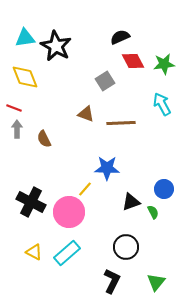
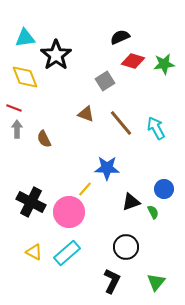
black star: moved 9 px down; rotated 8 degrees clockwise
red diamond: rotated 45 degrees counterclockwise
cyan arrow: moved 6 px left, 24 px down
brown line: rotated 52 degrees clockwise
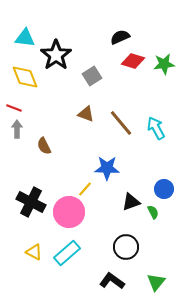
cyan triangle: rotated 15 degrees clockwise
gray square: moved 13 px left, 5 px up
brown semicircle: moved 7 px down
black L-shape: rotated 80 degrees counterclockwise
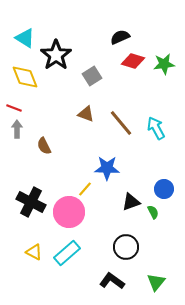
cyan triangle: rotated 25 degrees clockwise
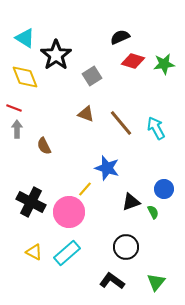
blue star: rotated 15 degrees clockwise
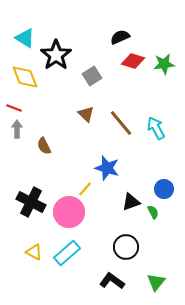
brown triangle: rotated 24 degrees clockwise
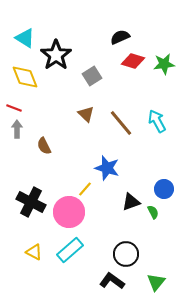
cyan arrow: moved 1 px right, 7 px up
black circle: moved 7 px down
cyan rectangle: moved 3 px right, 3 px up
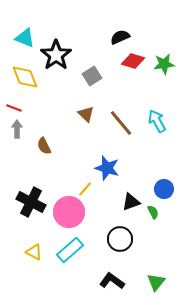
cyan triangle: rotated 10 degrees counterclockwise
black circle: moved 6 px left, 15 px up
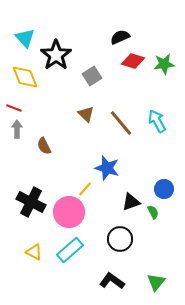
cyan triangle: rotated 25 degrees clockwise
